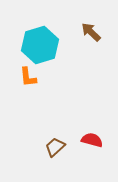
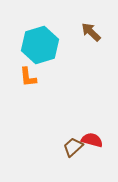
brown trapezoid: moved 18 px right
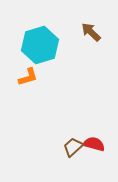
orange L-shape: rotated 100 degrees counterclockwise
red semicircle: moved 2 px right, 4 px down
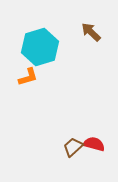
cyan hexagon: moved 2 px down
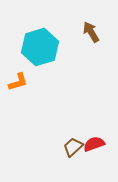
brown arrow: rotated 15 degrees clockwise
orange L-shape: moved 10 px left, 5 px down
red semicircle: rotated 35 degrees counterclockwise
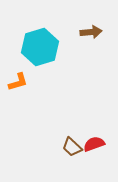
brown arrow: rotated 115 degrees clockwise
brown trapezoid: moved 1 px left; rotated 95 degrees counterclockwise
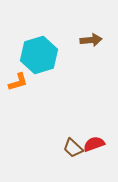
brown arrow: moved 8 px down
cyan hexagon: moved 1 px left, 8 px down
brown trapezoid: moved 1 px right, 1 px down
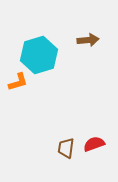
brown arrow: moved 3 px left
brown trapezoid: moved 7 px left; rotated 55 degrees clockwise
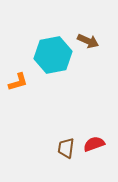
brown arrow: moved 1 px down; rotated 30 degrees clockwise
cyan hexagon: moved 14 px right; rotated 6 degrees clockwise
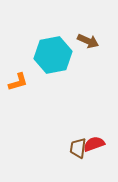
brown trapezoid: moved 12 px right
